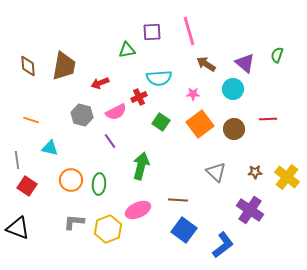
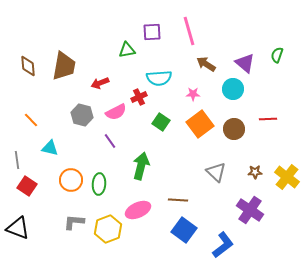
orange line: rotated 28 degrees clockwise
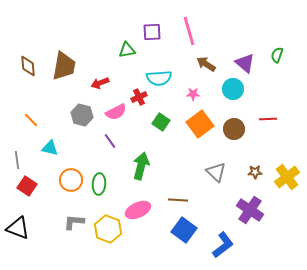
yellow cross: rotated 15 degrees clockwise
yellow hexagon: rotated 20 degrees counterclockwise
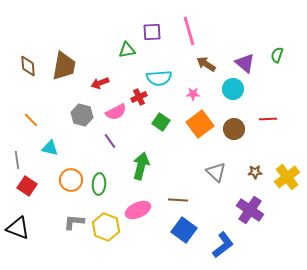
yellow hexagon: moved 2 px left, 2 px up
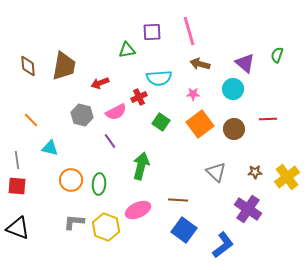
brown arrow: moved 6 px left; rotated 18 degrees counterclockwise
red square: moved 10 px left; rotated 30 degrees counterclockwise
purple cross: moved 2 px left, 1 px up
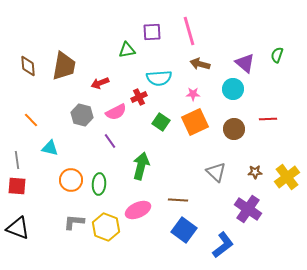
orange square: moved 5 px left, 2 px up; rotated 12 degrees clockwise
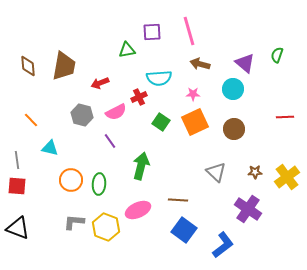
red line: moved 17 px right, 2 px up
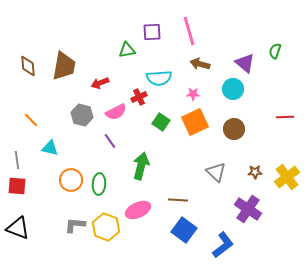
green semicircle: moved 2 px left, 4 px up
gray L-shape: moved 1 px right, 3 px down
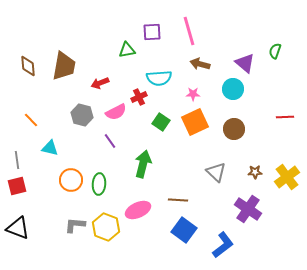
green arrow: moved 2 px right, 2 px up
red square: rotated 18 degrees counterclockwise
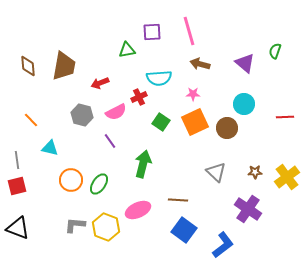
cyan circle: moved 11 px right, 15 px down
brown circle: moved 7 px left, 1 px up
green ellipse: rotated 30 degrees clockwise
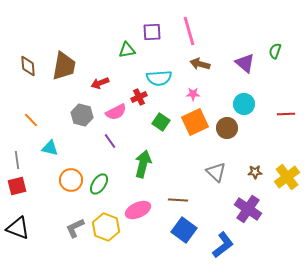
red line: moved 1 px right, 3 px up
gray L-shape: moved 3 px down; rotated 30 degrees counterclockwise
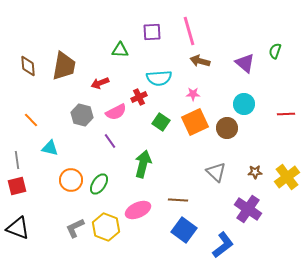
green triangle: moved 7 px left; rotated 12 degrees clockwise
brown arrow: moved 3 px up
